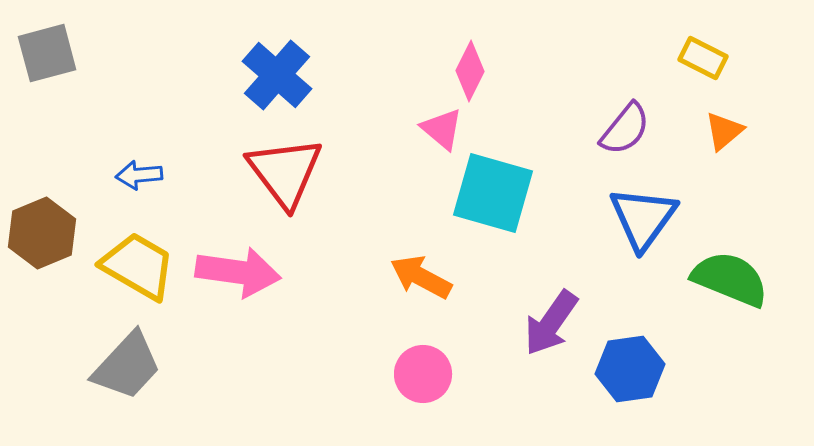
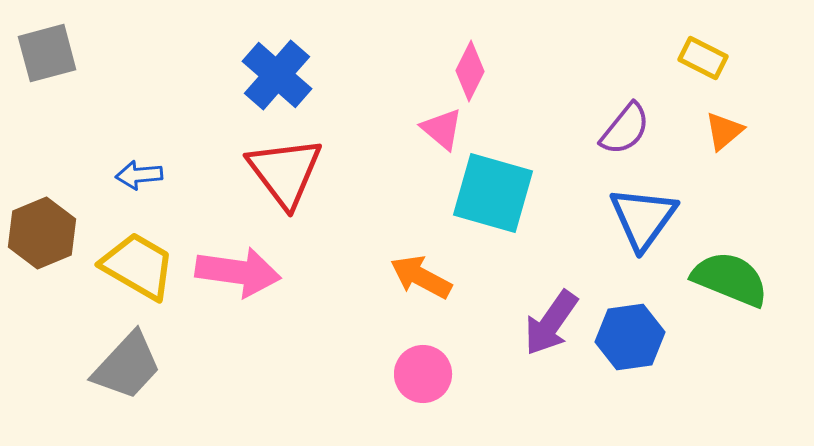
blue hexagon: moved 32 px up
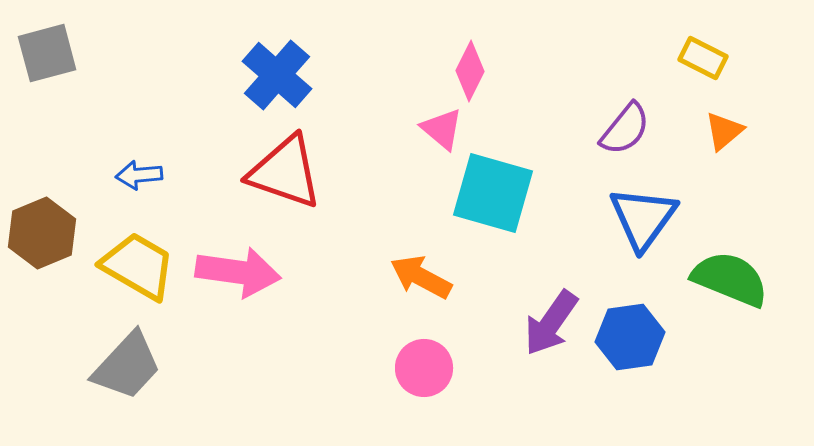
red triangle: rotated 34 degrees counterclockwise
pink circle: moved 1 px right, 6 px up
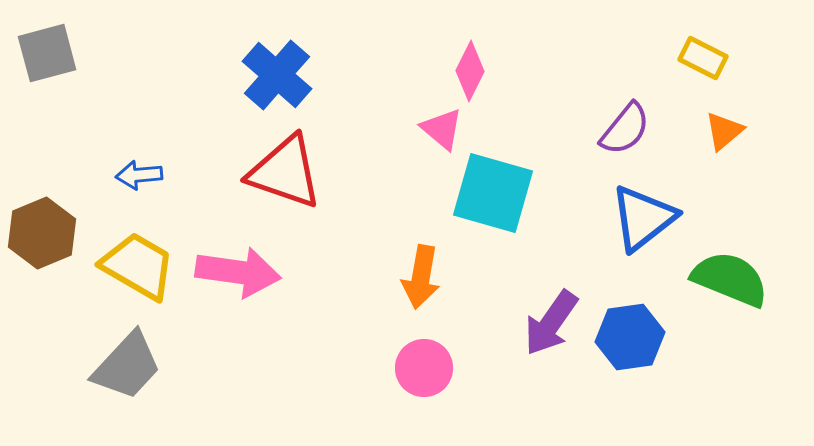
blue triangle: rotated 16 degrees clockwise
orange arrow: rotated 108 degrees counterclockwise
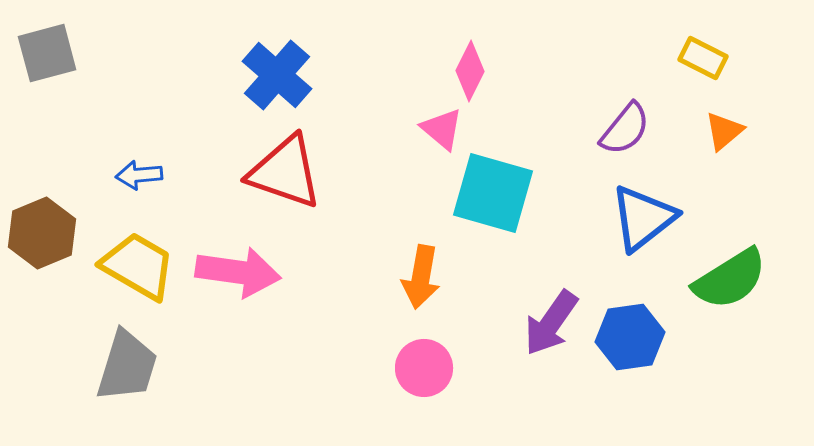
green semicircle: rotated 126 degrees clockwise
gray trapezoid: rotated 26 degrees counterclockwise
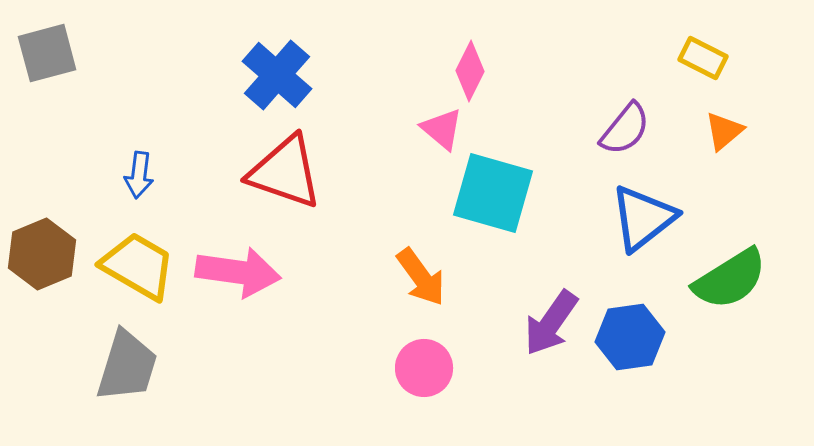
blue arrow: rotated 78 degrees counterclockwise
brown hexagon: moved 21 px down
orange arrow: rotated 46 degrees counterclockwise
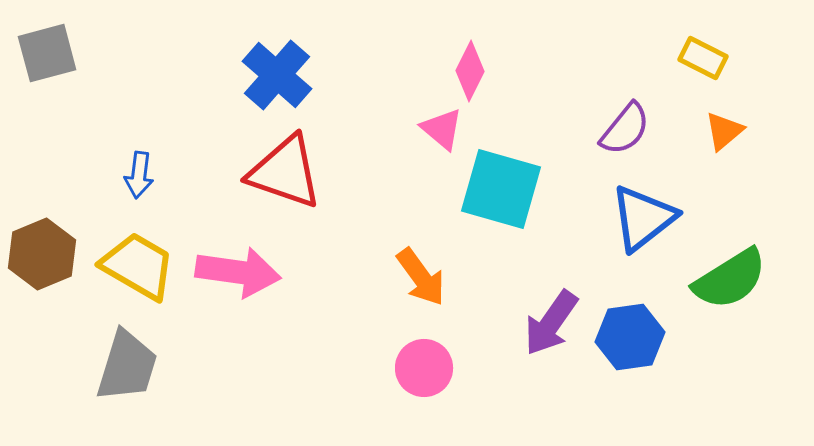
cyan square: moved 8 px right, 4 px up
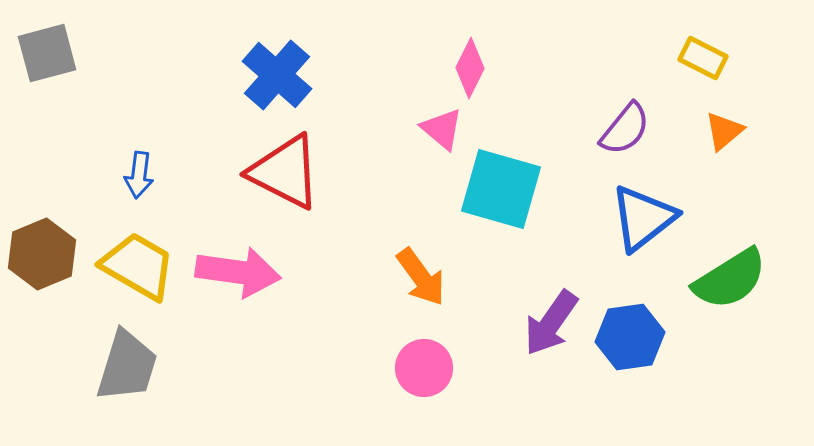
pink diamond: moved 3 px up
red triangle: rotated 8 degrees clockwise
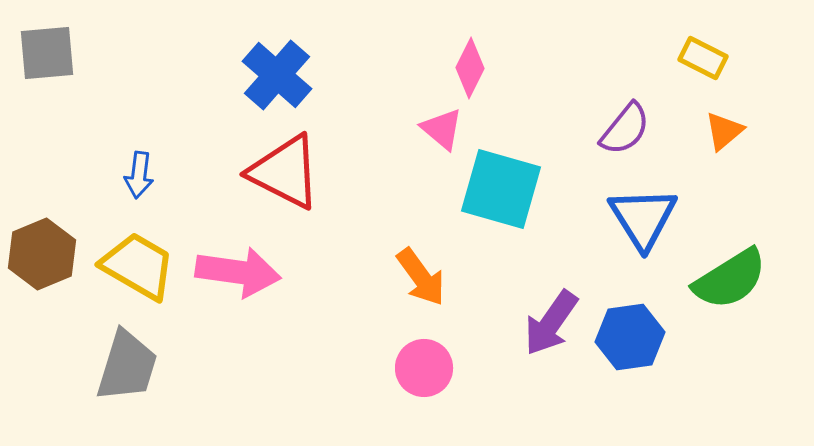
gray square: rotated 10 degrees clockwise
blue triangle: rotated 24 degrees counterclockwise
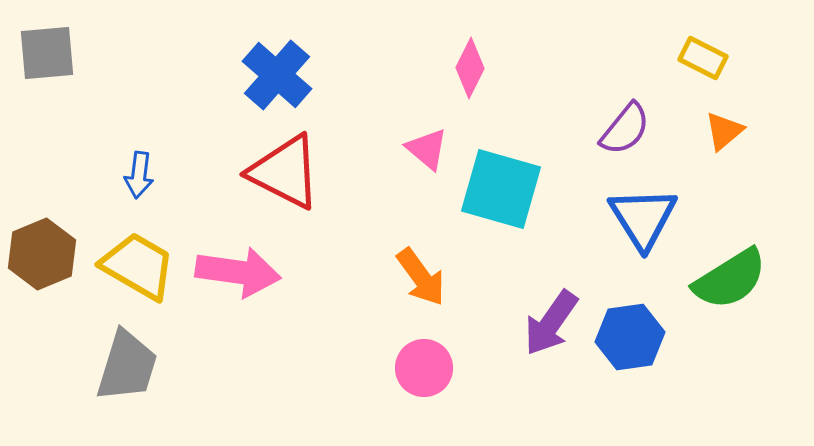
pink triangle: moved 15 px left, 20 px down
